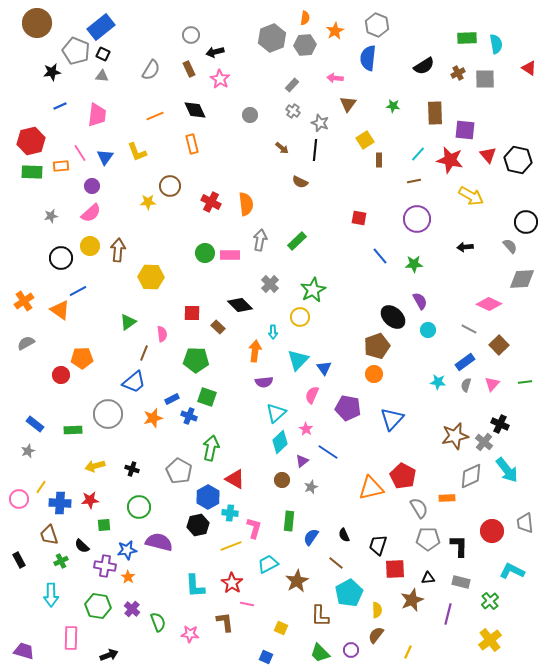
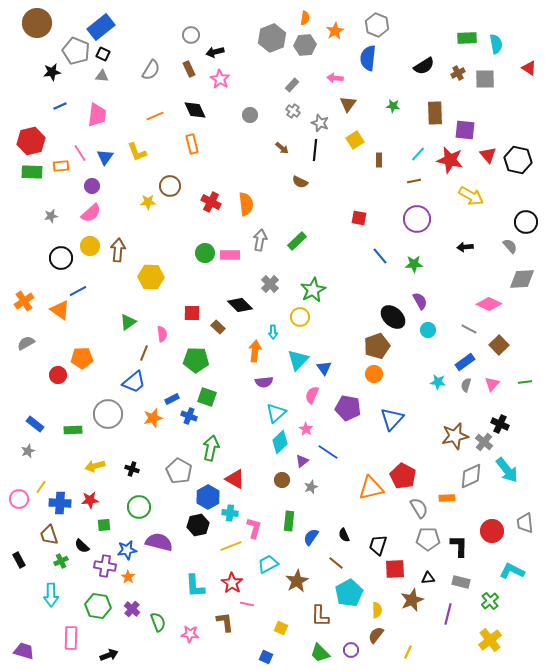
yellow square at (365, 140): moved 10 px left
red circle at (61, 375): moved 3 px left
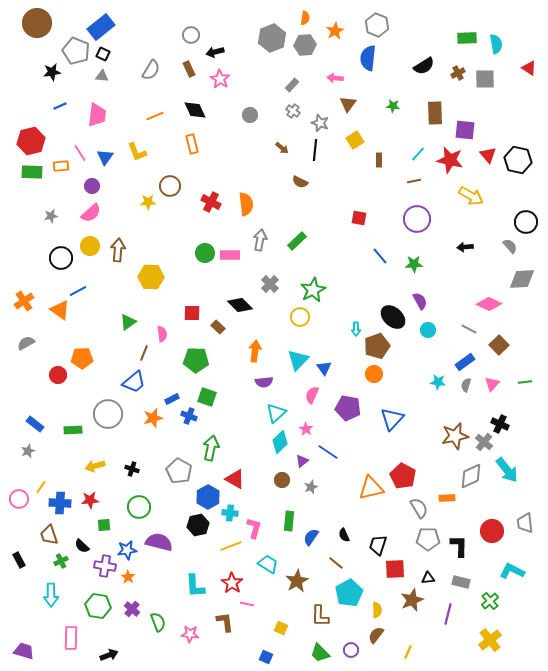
cyan arrow at (273, 332): moved 83 px right, 3 px up
cyan trapezoid at (268, 564): rotated 60 degrees clockwise
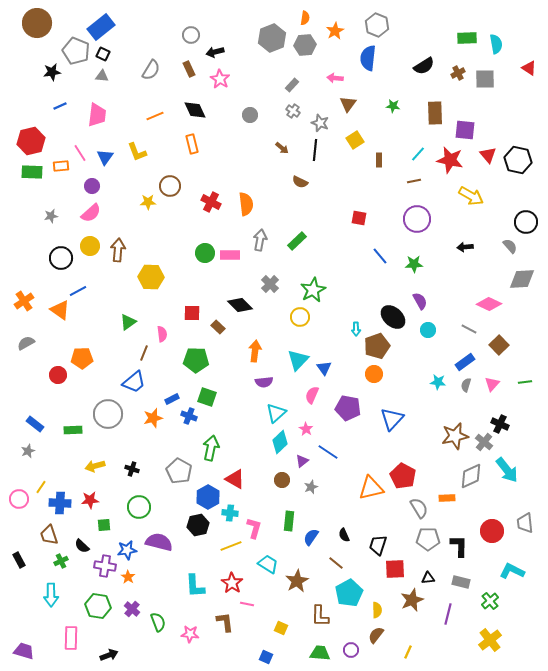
green trapezoid at (320, 653): rotated 140 degrees clockwise
